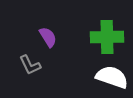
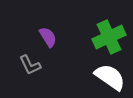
green cross: moved 2 px right; rotated 24 degrees counterclockwise
white semicircle: moved 2 px left; rotated 16 degrees clockwise
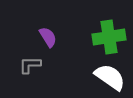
green cross: rotated 16 degrees clockwise
gray L-shape: rotated 115 degrees clockwise
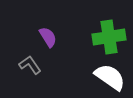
gray L-shape: rotated 55 degrees clockwise
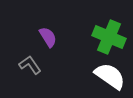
green cross: rotated 32 degrees clockwise
white semicircle: moved 1 px up
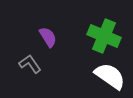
green cross: moved 5 px left, 1 px up
gray L-shape: moved 1 px up
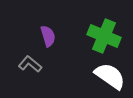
purple semicircle: moved 1 px up; rotated 15 degrees clockwise
gray L-shape: rotated 15 degrees counterclockwise
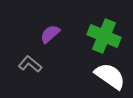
purple semicircle: moved 2 px right, 2 px up; rotated 115 degrees counterclockwise
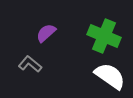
purple semicircle: moved 4 px left, 1 px up
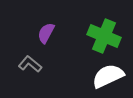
purple semicircle: rotated 20 degrees counterclockwise
white semicircle: moved 2 px left; rotated 60 degrees counterclockwise
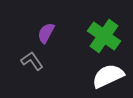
green cross: rotated 12 degrees clockwise
gray L-shape: moved 2 px right, 3 px up; rotated 15 degrees clockwise
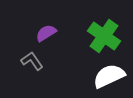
purple semicircle: rotated 30 degrees clockwise
white semicircle: moved 1 px right
